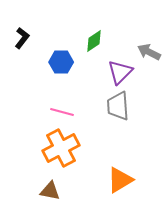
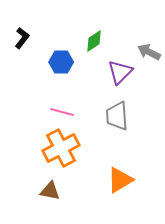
gray trapezoid: moved 1 px left, 10 px down
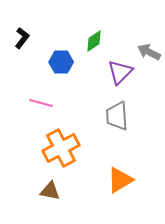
pink line: moved 21 px left, 9 px up
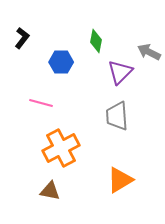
green diamond: moved 2 px right; rotated 45 degrees counterclockwise
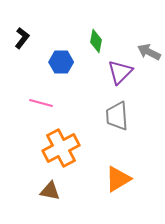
orange triangle: moved 2 px left, 1 px up
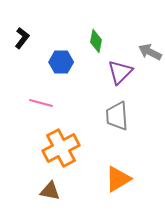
gray arrow: moved 1 px right
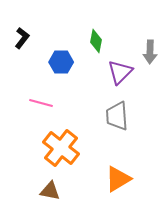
gray arrow: rotated 115 degrees counterclockwise
orange cross: rotated 24 degrees counterclockwise
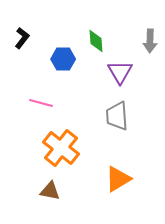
green diamond: rotated 15 degrees counterclockwise
gray arrow: moved 11 px up
blue hexagon: moved 2 px right, 3 px up
purple triangle: rotated 16 degrees counterclockwise
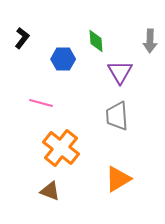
brown triangle: rotated 10 degrees clockwise
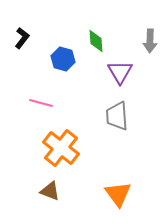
blue hexagon: rotated 15 degrees clockwise
orange triangle: moved 15 px down; rotated 36 degrees counterclockwise
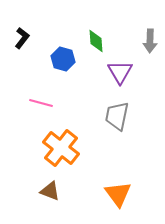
gray trapezoid: rotated 16 degrees clockwise
